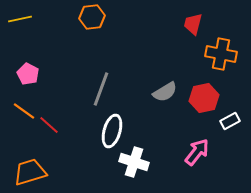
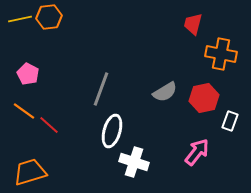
orange hexagon: moved 43 px left
white rectangle: rotated 42 degrees counterclockwise
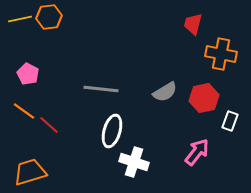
gray line: rotated 76 degrees clockwise
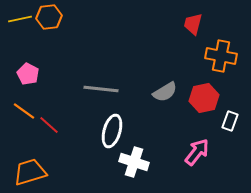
orange cross: moved 2 px down
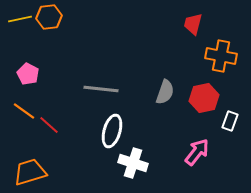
gray semicircle: rotated 40 degrees counterclockwise
white cross: moved 1 px left, 1 px down
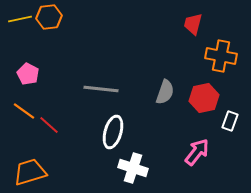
white ellipse: moved 1 px right, 1 px down
white cross: moved 5 px down
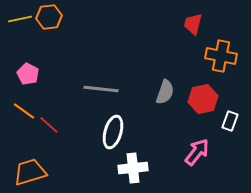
red hexagon: moved 1 px left, 1 px down
white cross: rotated 24 degrees counterclockwise
